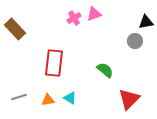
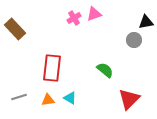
gray circle: moved 1 px left, 1 px up
red rectangle: moved 2 px left, 5 px down
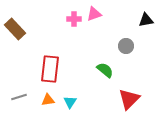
pink cross: moved 1 px down; rotated 32 degrees clockwise
black triangle: moved 2 px up
gray circle: moved 8 px left, 6 px down
red rectangle: moved 2 px left, 1 px down
cyan triangle: moved 4 px down; rotated 32 degrees clockwise
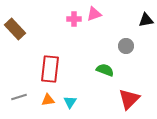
green semicircle: rotated 18 degrees counterclockwise
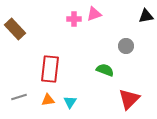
black triangle: moved 4 px up
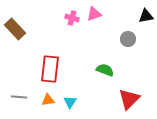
pink cross: moved 2 px left, 1 px up; rotated 16 degrees clockwise
gray circle: moved 2 px right, 7 px up
gray line: rotated 21 degrees clockwise
